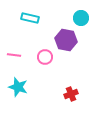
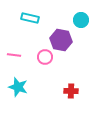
cyan circle: moved 2 px down
purple hexagon: moved 5 px left
red cross: moved 3 px up; rotated 24 degrees clockwise
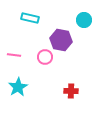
cyan circle: moved 3 px right
cyan star: rotated 24 degrees clockwise
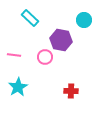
cyan rectangle: rotated 30 degrees clockwise
